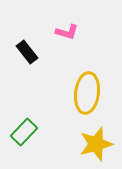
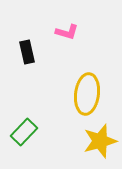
black rectangle: rotated 25 degrees clockwise
yellow ellipse: moved 1 px down
yellow star: moved 4 px right, 3 px up
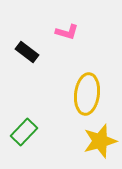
black rectangle: rotated 40 degrees counterclockwise
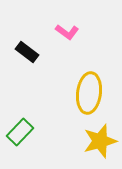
pink L-shape: rotated 20 degrees clockwise
yellow ellipse: moved 2 px right, 1 px up
green rectangle: moved 4 px left
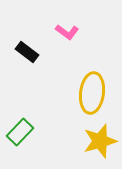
yellow ellipse: moved 3 px right
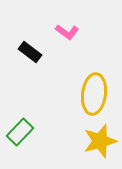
black rectangle: moved 3 px right
yellow ellipse: moved 2 px right, 1 px down
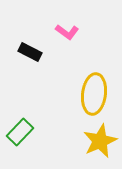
black rectangle: rotated 10 degrees counterclockwise
yellow star: rotated 8 degrees counterclockwise
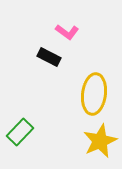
black rectangle: moved 19 px right, 5 px down
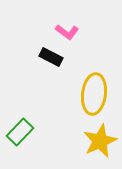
black rectangle: moved 2 px right
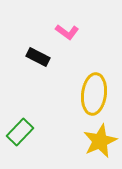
black rectangle: moved 13 px left
